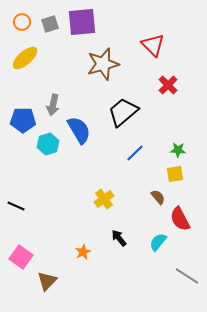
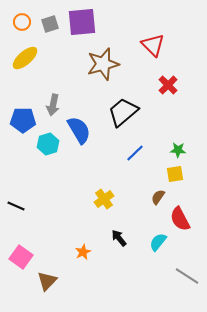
brown semicircle: rotated 105 degrees counterclockwise
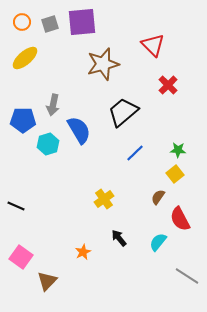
yellow square: rotated 30 degrees counterclockwise
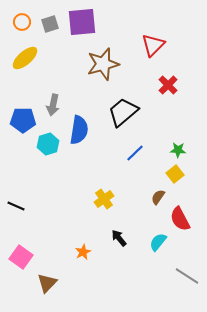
red triangle: rotated 30 degrees clockwise
blue semicircle: rotated 40 degrees clockwise
brown triangle: moved 2 px down
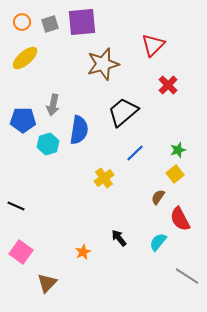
green star: rotated 21 degrees counterclockwise
yellow cross: moved 21 px up
pink square: moved 5 px up
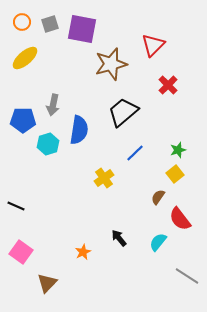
purple square: moved 7 px down; rotated 16 degrees clockwise
brown star: moved 8 px right
red semicircle: rotated 10 degrees counterclockwise
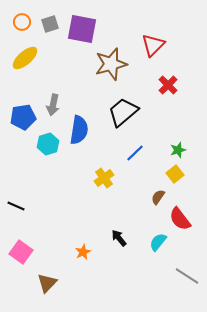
blue pentagon: moved 3 px up; rotated 10 degrees counterclockwise
